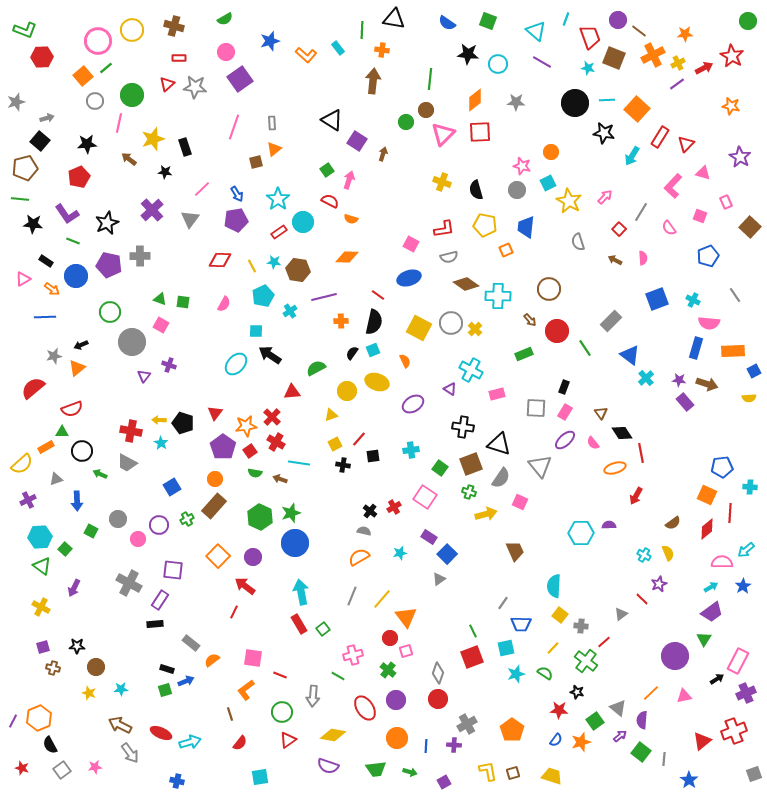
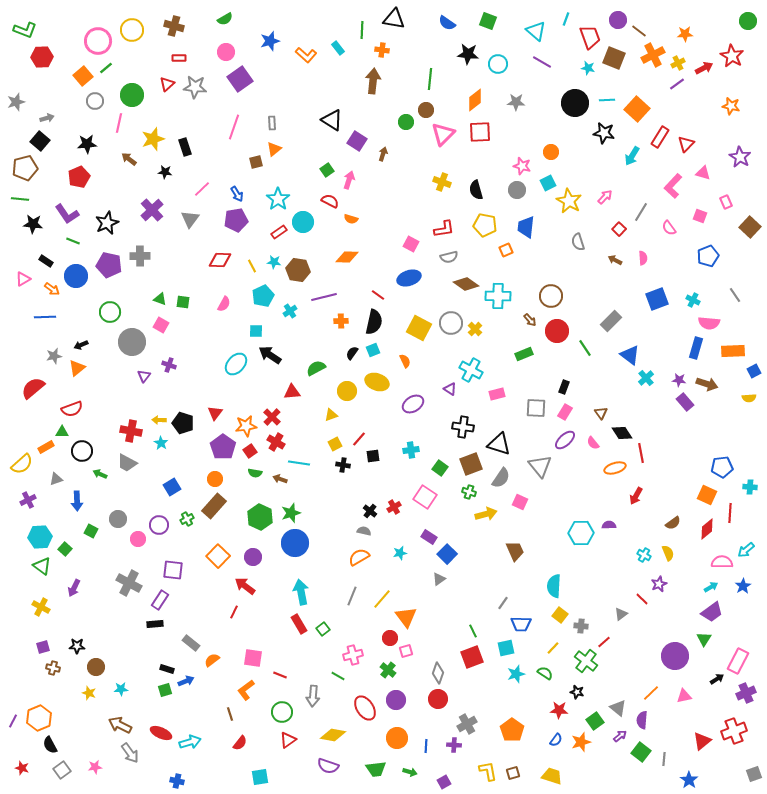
brown circle at (549, 289): moved 2 px right, 7 px down
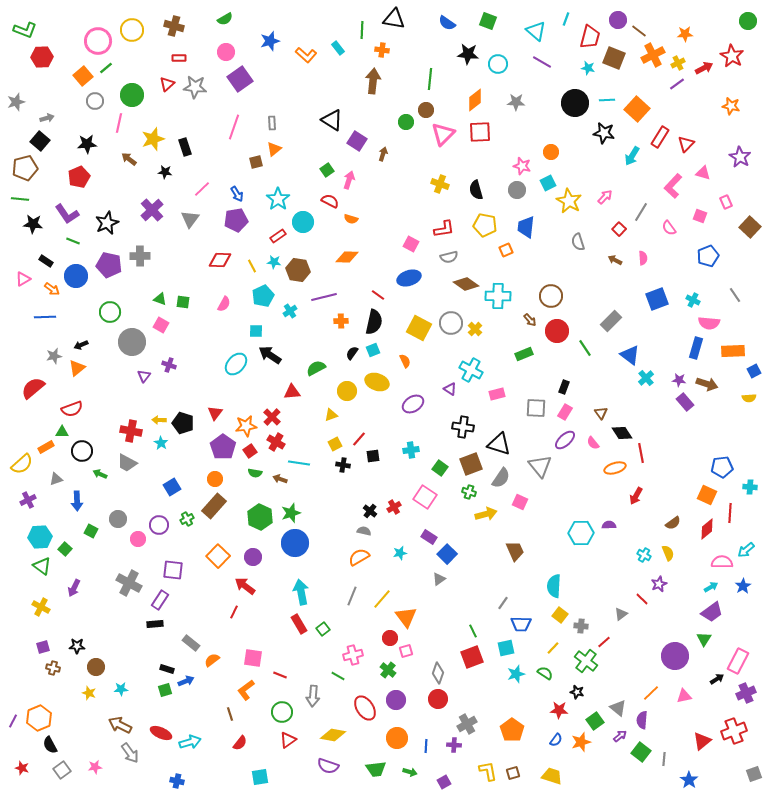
red trapezoid at (590, 37): rotated 35 degrees clockwise
yellow cross at (442, 182): moved 2 px left, 2 px down
red rectangle at (279, 232): moved 1 px left, 4 px down
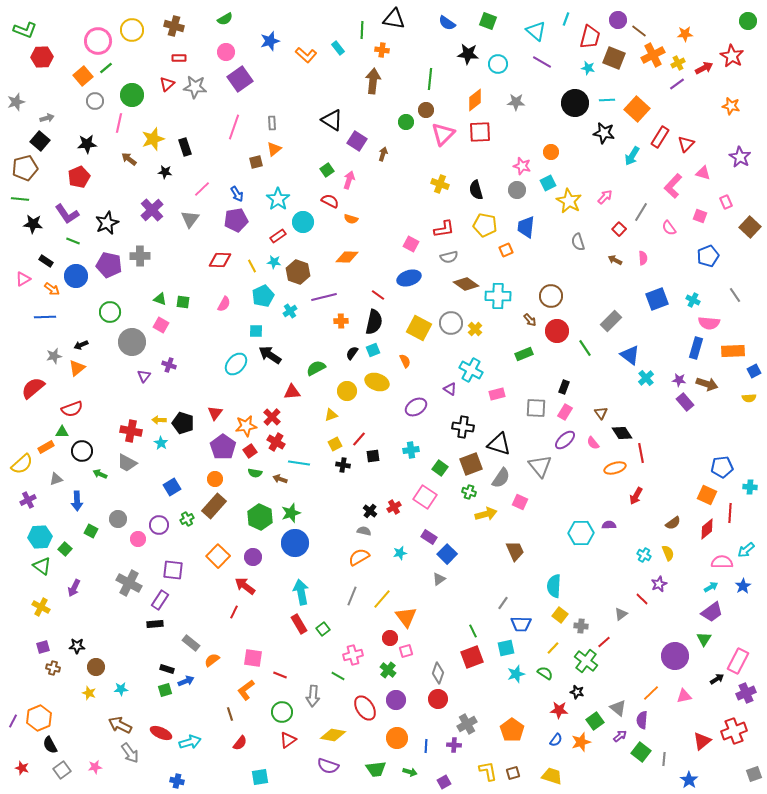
brown hexagon at (298, 270): moved 2 px down; rotated 10 degrees clockwise
purple ellipse at (413, 404): moved 3 px right, 3 px down
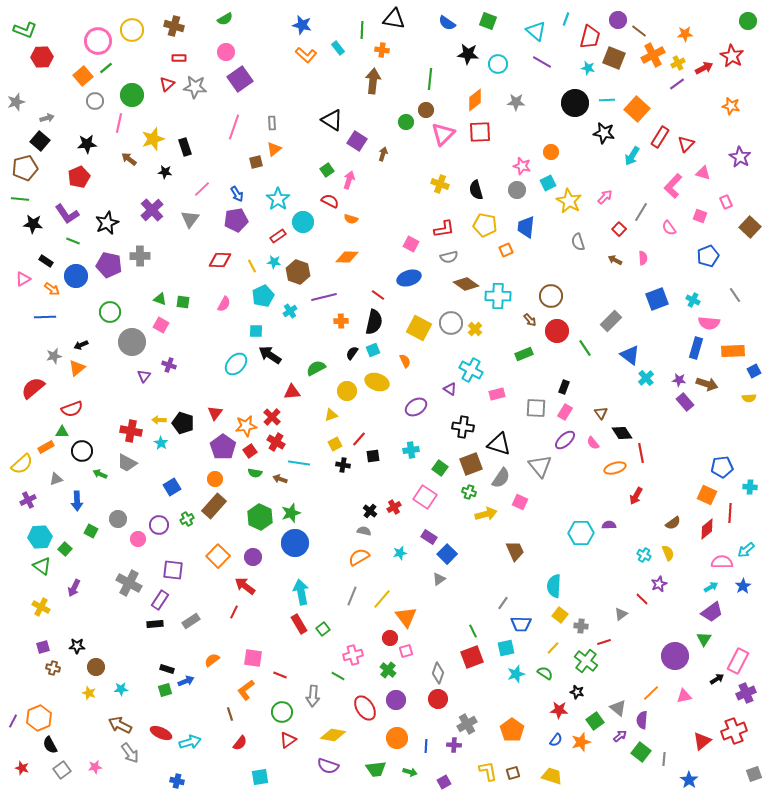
blue star at (270, 41): moved 32 px right, 16 px up; rotated 30 degrees clockwise
red line at (604, 642): rotated 24 degrees clockwise
gray rectangle at (191, 643): moved 22 px up; rotated 72 degrees counterclockwise
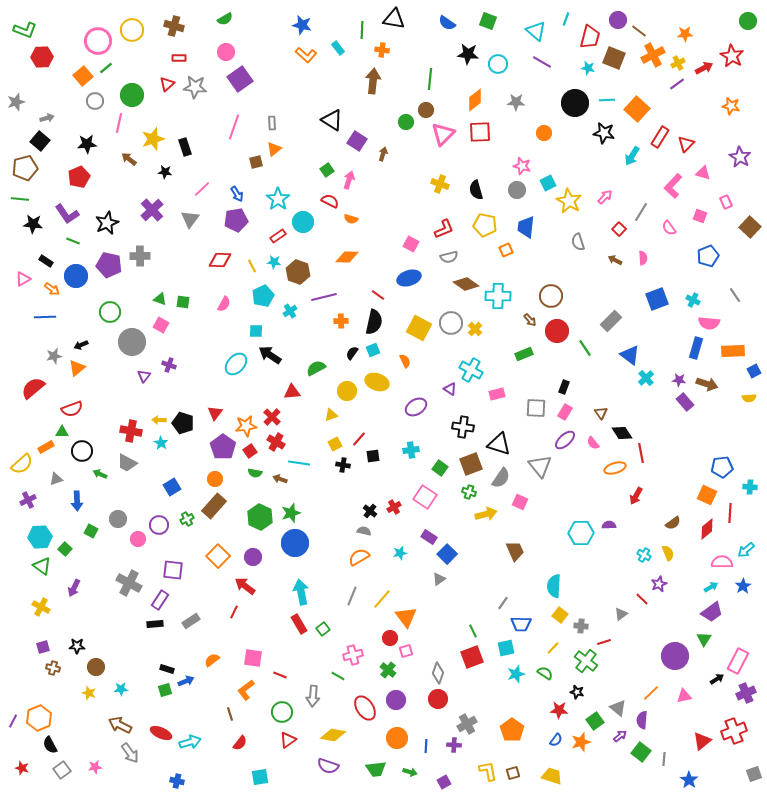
orange circle at (551, 152): moved 7 px left, 19 px up
red L-shape at (444, 229): rotated 15 degrees counterclockwise
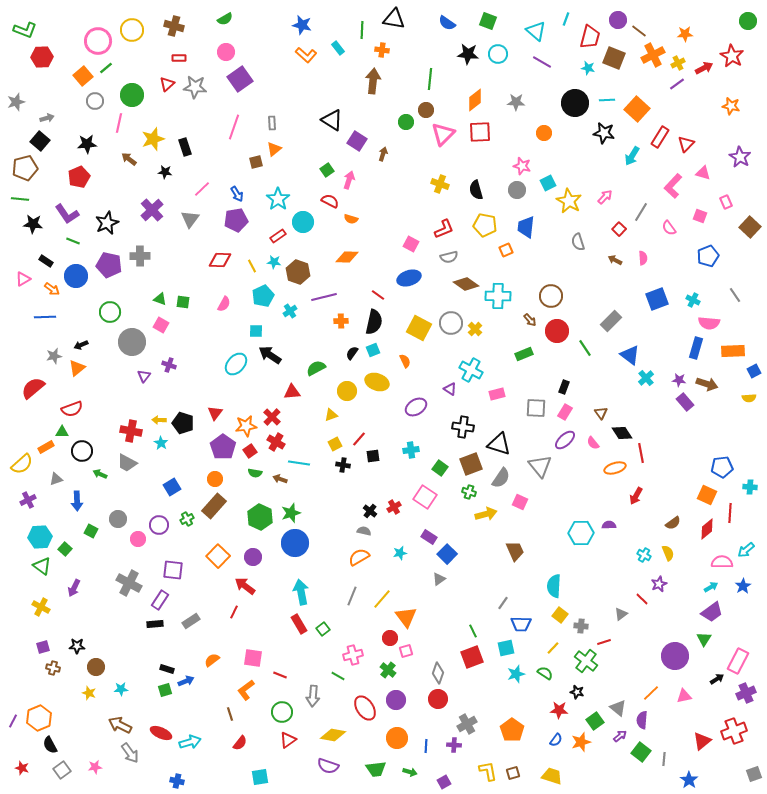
cyan circle at (498, 64): moved 10 px up
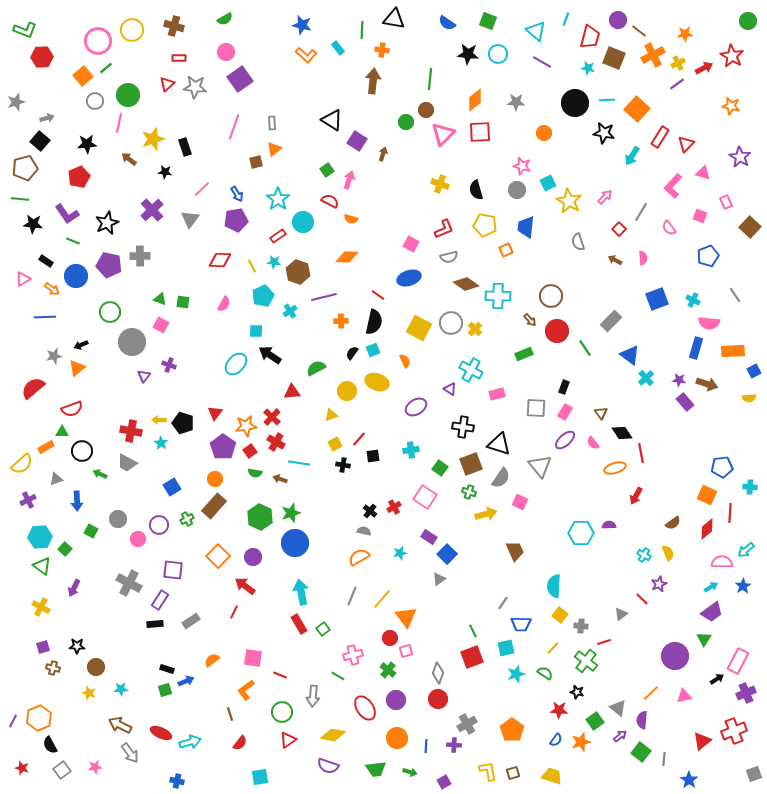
green circle at (132, 95): moved 4 px left
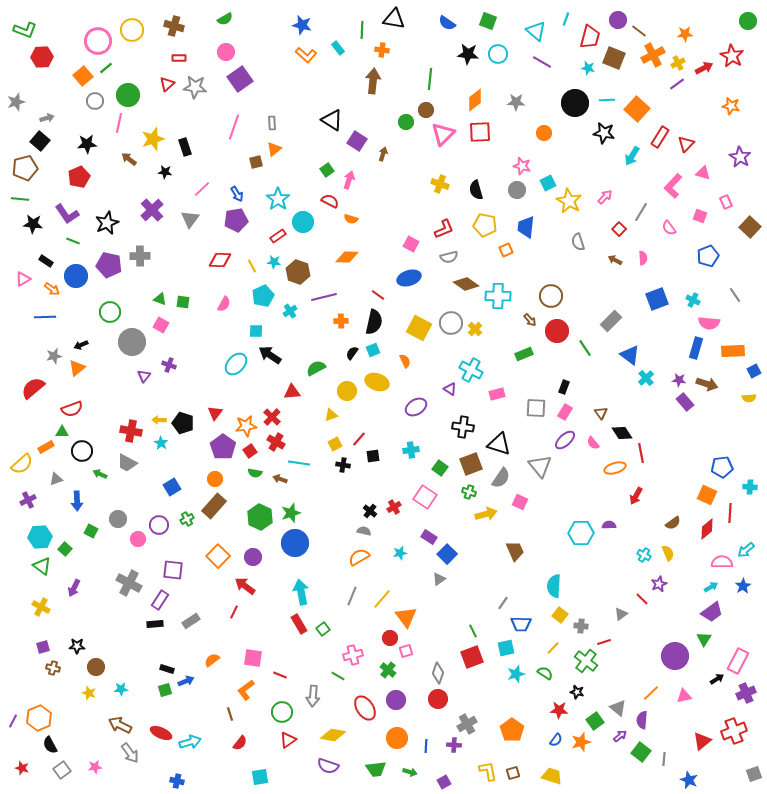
blue star at (689, 780): rotated 12 degrees counterclockwise
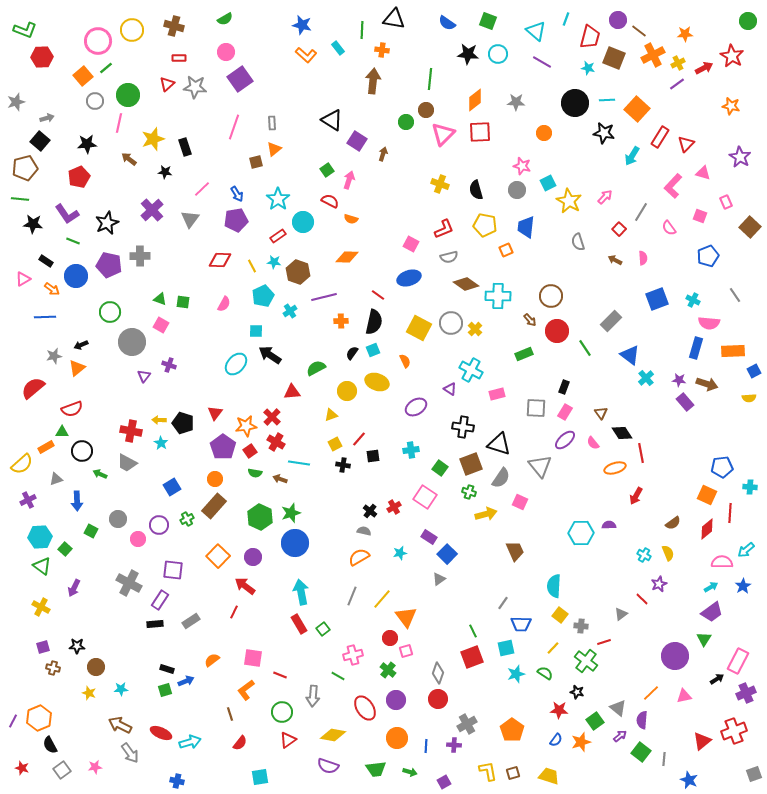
yellow trapezoid at (552, 776): moved 3 px left
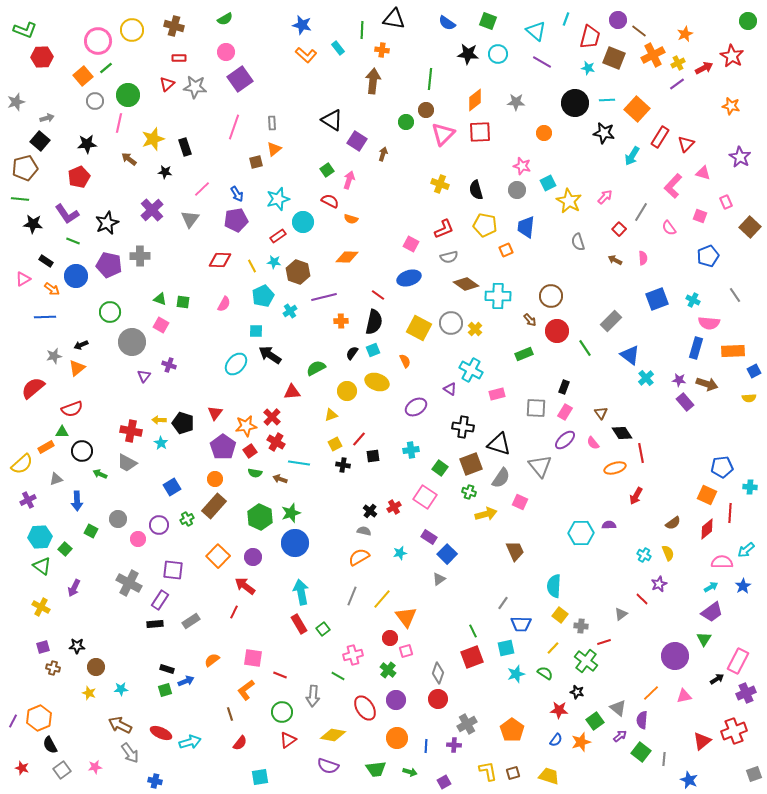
orange star at (685, 34): rotated 21 degrees counterclockwise
cyan star at (278, 199): rotated 20 degrees clockwise
blue cross at (177, 781): moved 22 px left
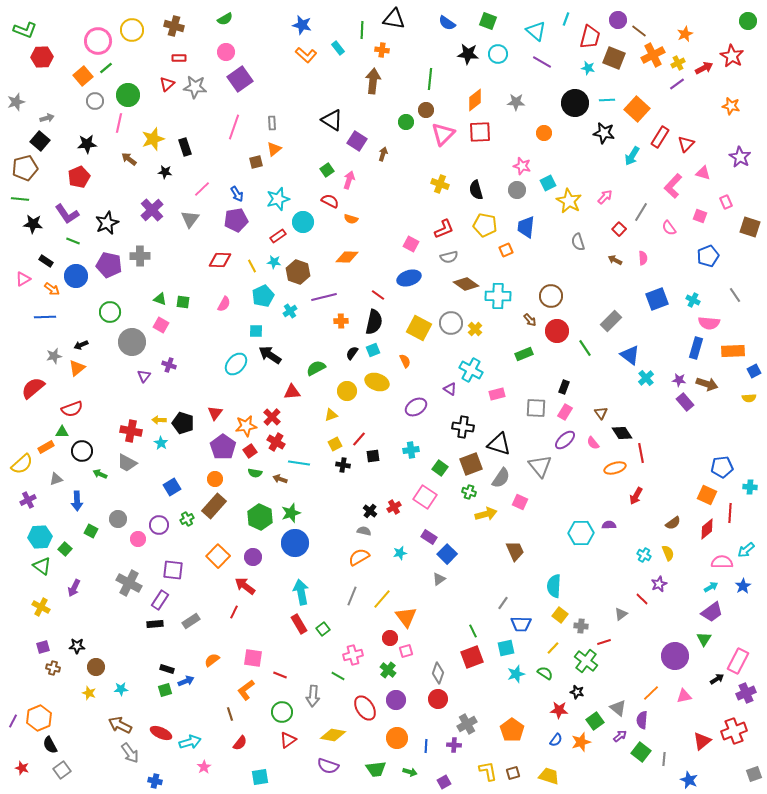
brown square at (750, 227): rotated 25 degrees counterclockwise
pink star at (95, 767): moved 109 px right; rotated 24 degrees counterclockwise
